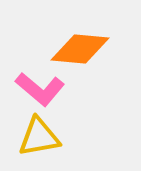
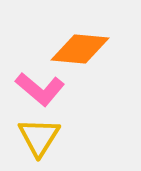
yellow triangle: rotated 48 degrees counterclockwise
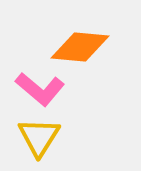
orange diamond: moved 2 px up
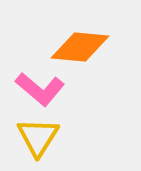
yellow triangle: moved 1 px left
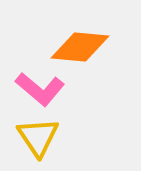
yellow triangle: rotated 6 degrees counterclockwise
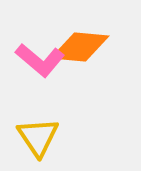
pink L-shape: moved 29 px up
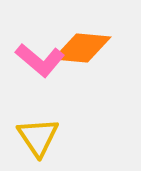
orange diamond: moved 2 px right, 1 px down
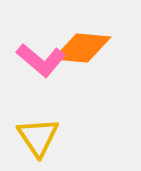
pink L-shape: moved 1 px right
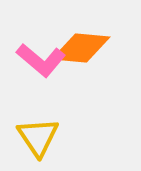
orange diamond: moved 1 px left
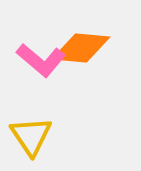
yellow triangle: moved 7 px left, 1 px up
